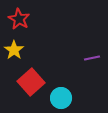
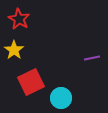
red square: rotated 16 degrees clockwise
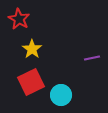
yellow star: moved 18 px right, 1 px up
cyan circle: moved 3 px up
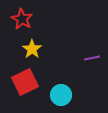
red star: moved 3 px right
red square: moved 6 px left
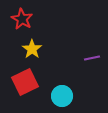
cyan circle: moved 1 px right, 1 px down
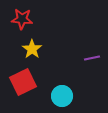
red star: rotated 25 degrees counterclockwise
red square: moved 2 px left
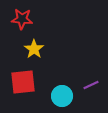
yellow star: moved 2 px right
purple line: moved 1 px left, 27 px down; rotated 14 degrees counterclockwise
red square: rotated 20 degrees clockwise
